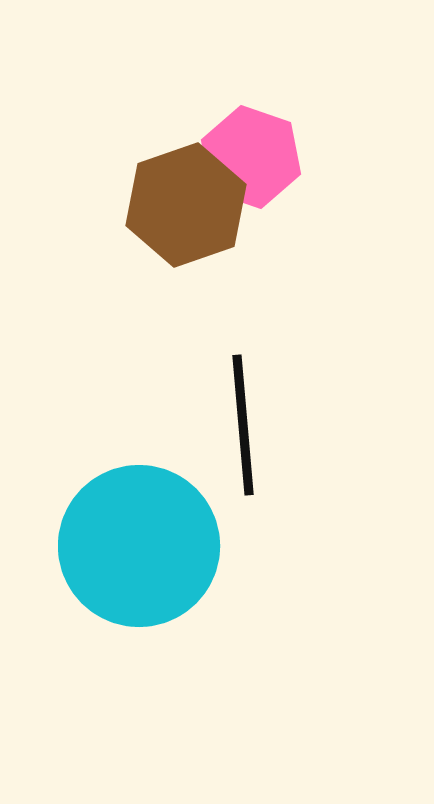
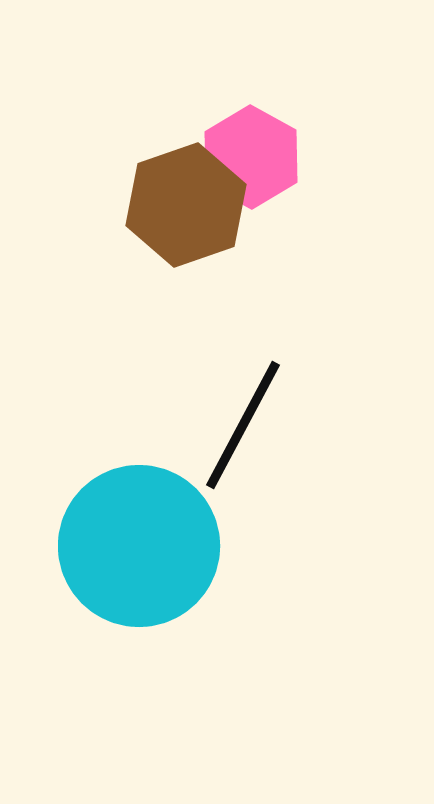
pink hexagon: rotated 10 degrees clockwise
black line: rotated 33 degrees clockwise
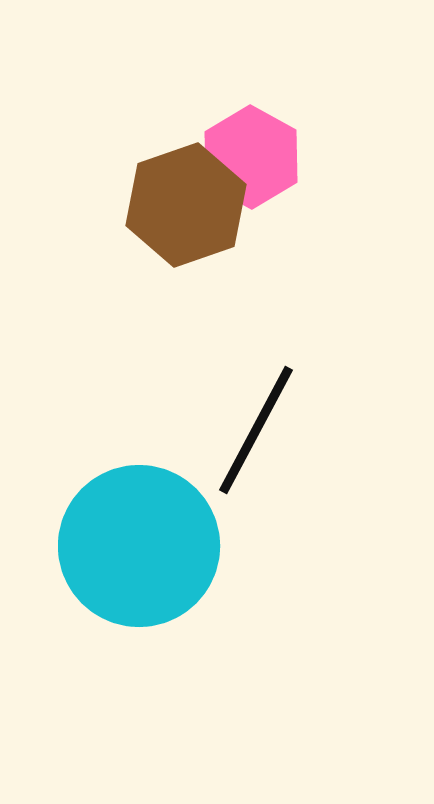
black line: moved 13 px right, 5 px down
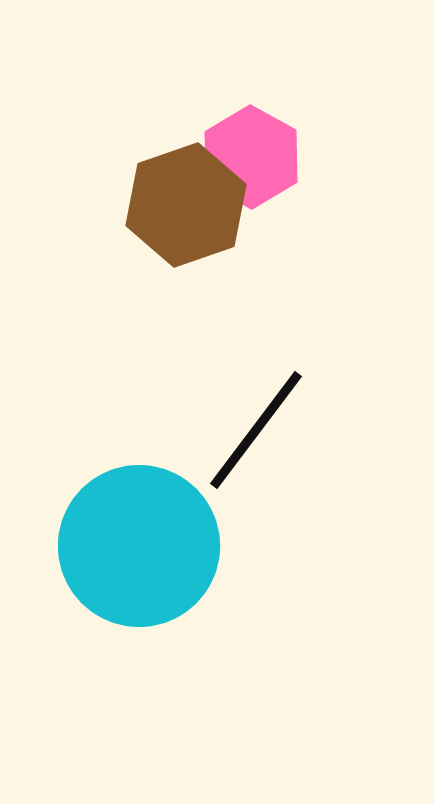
black line: rotated 9 degrees clockwise
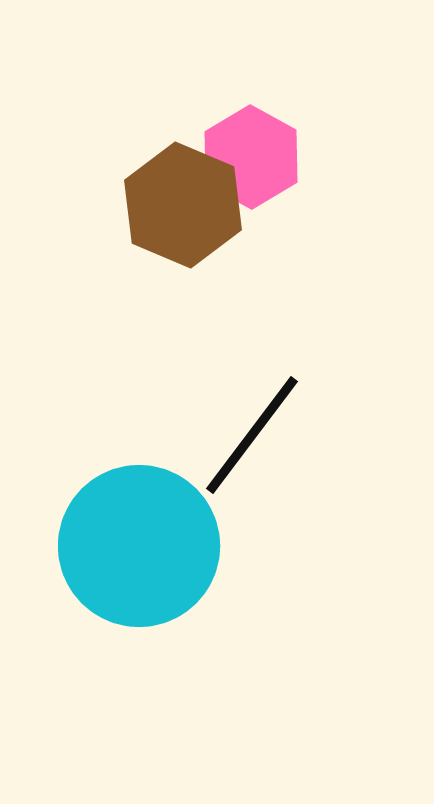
brown hexagon: moved 3 px left; rotated 18 degrees counterclockwise
black line: moved 4 px left, 5 px down
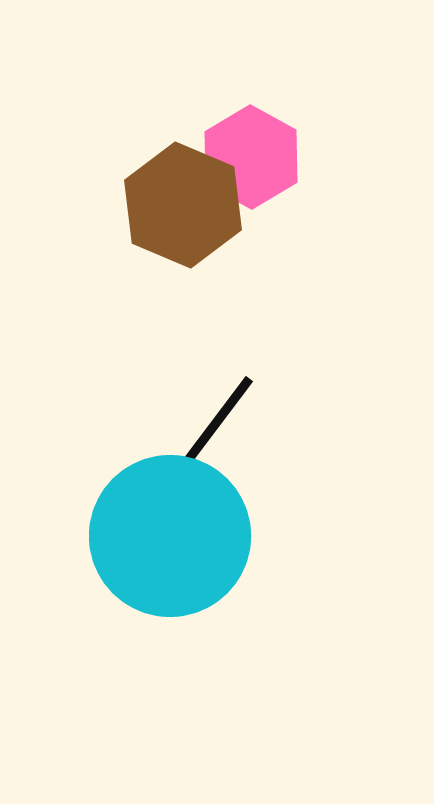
black line: moved 45 px left
cyan circle: moved 31 px right, 10 px up
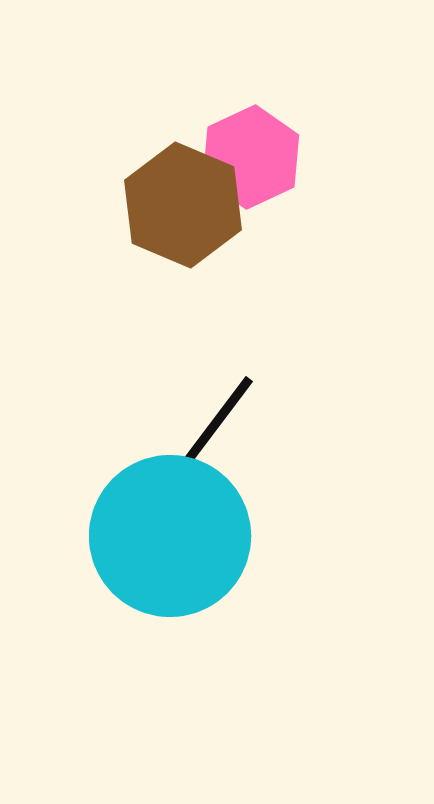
pink hexagon: rotated 6 degrees clockwise
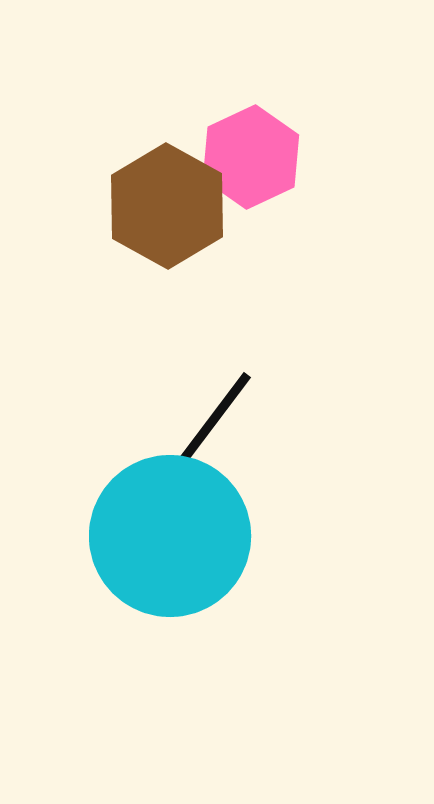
brown hexagon: moved 16 px left, 1 px down; rotated 6 degrees clockwise
black line: moved 2 px left, 4 px up
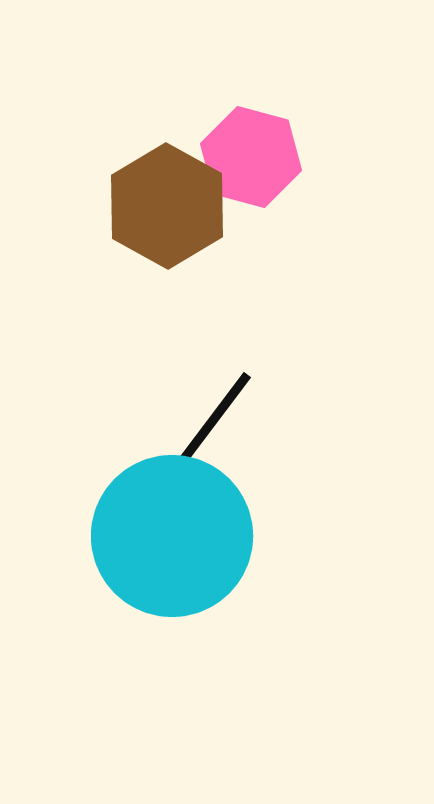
pink hexagon: rotated 20 degrees counterclockwise
cyan circle: moved 2 px right
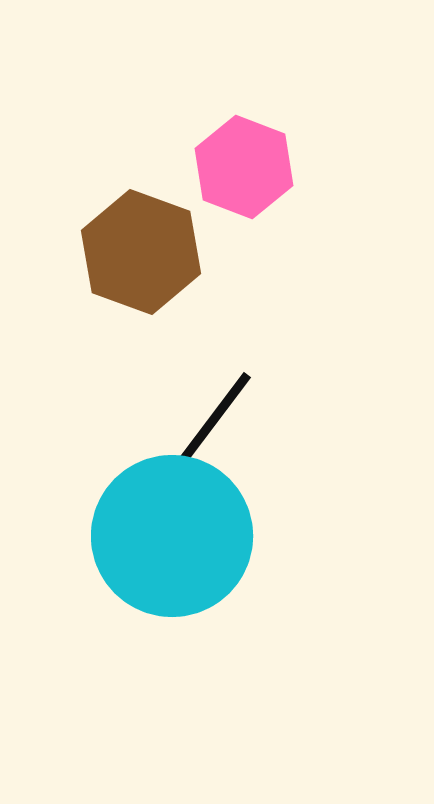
pink hexagon: moved 7 px left, 10 px down; rotated 6 degrees clockwise
brown hexagon: moved 26 px left, 46 px down; rotated 9 degrees counterclockwise
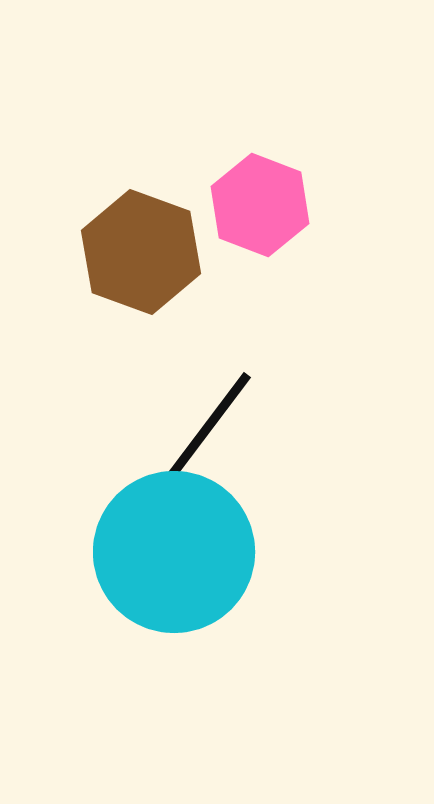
pink hexagon: moved 16 px right, 38 px down
cyan circle: moved 2 px right, 16 px down
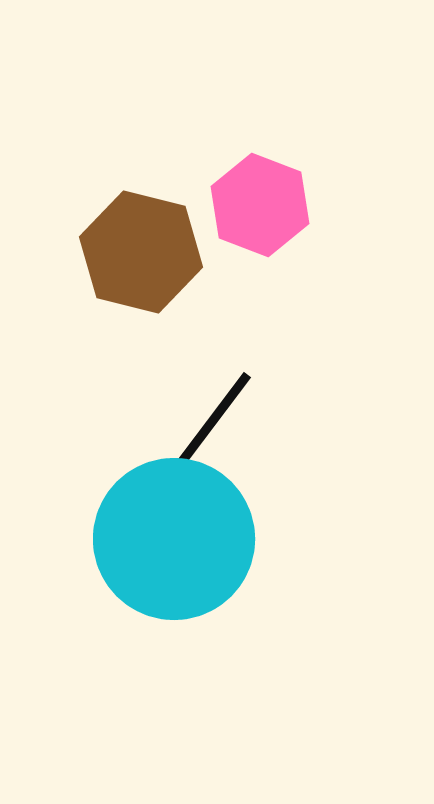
brown hexagon: rotated 6 degrees counterclockwise
cyan circle: moved 13 px up
